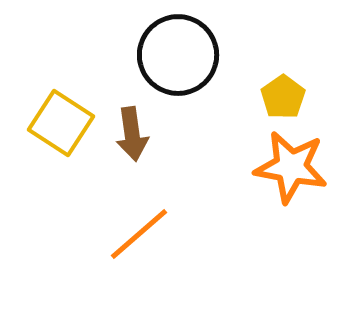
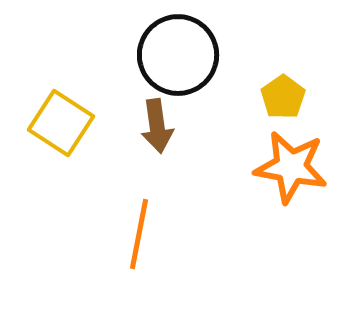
brown arrow: moved 25 px right, 8 px up
orange line: rotated 38 degrees counterclockwise
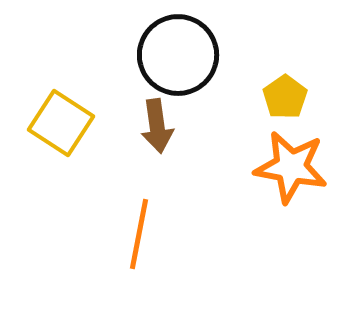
yellow pentagon: moved 2 px right
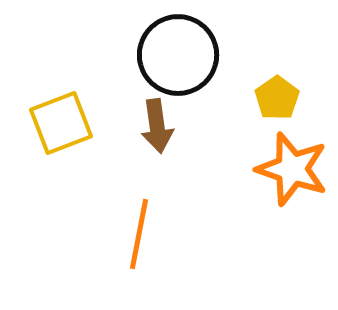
yellow pentagon: moved 8 px left, 1 px down
yellow square: rotated 36 degrees clockwise
orange star: moved 1 px right, 2 px down; rotated 8 degrees clockwise
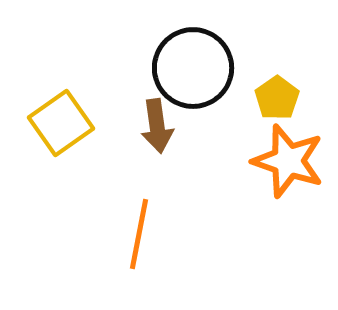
black circle: moved 15 px right, 13 px down
yellow square: rotated 14 degrees counterclockwise
orange star: moved 4 px left, 8 px up
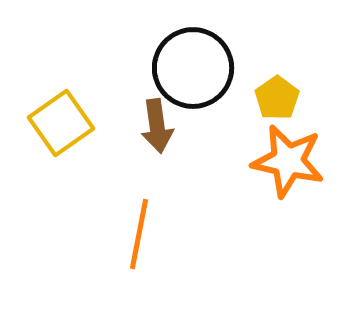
orange star: rotated 6 degrees counterclockwise
